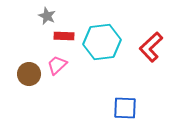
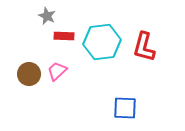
red L-shape: moved 7 px left; rotated 32 degrees counterclockwise
pink trapezoid: moved 6 px down
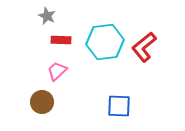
red rectangle: moved 3 px left, 4 px down
cyan hexagon: moved 3 px right
red L-shape: rotated 36 degrees clockwise
brown circle: moved 13 px right, 28 px down
blue square: moved 6 px left, 2 px up
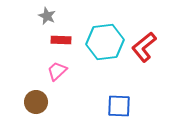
brown circle: moved 6 px left
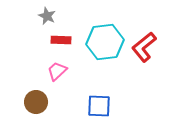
blue square: moved 20 px left
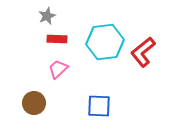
gray star: rotated 24 degrees clockwise
red rectangle: moved 4 px left, 1 px up
red L-shape: moved 1 px left, 5 px down
pink trapezoid: moved 1 px right, 2 px up
brown circle: moved 2 px left, 1 px down
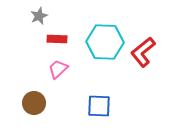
gray star: moved 8 px left
cyan hexagon: rotated 9 degrees clockwise
